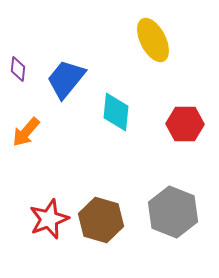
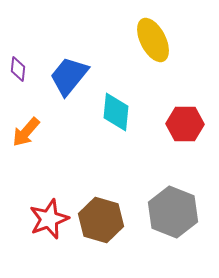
blue trapezoid: moved 3 px right, 3 px up
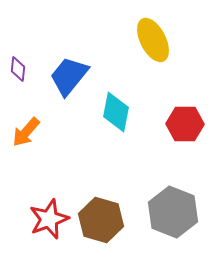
cyan diamond: rotated 6 degrees clockwise
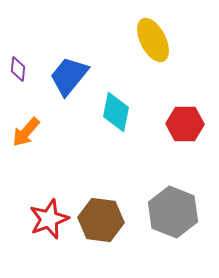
brown hexagon: rotated 9 degrees counterclockwise
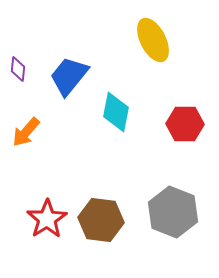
red star: moved 2 px left; rotated 12 degrees counterclockwise
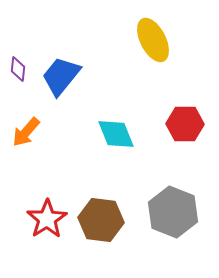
blue trapezoid: moved 8 px left
cyan diamond: moved 22 px down; rotated 33 degrees counterclockwise
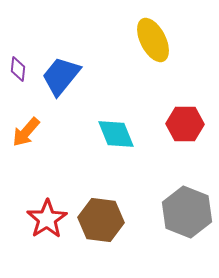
gray hexagon: moved 14 px right
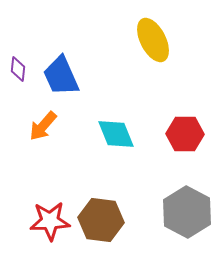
blue trapezoid: rotated 63 degrees counterclockwise
red hexagon: moved 10 px down
orange arrow: moved 17 px right, 6 px up
gray hexagon: rotated 6 degrees clockwise
red star: moved 3 px right, 2 px down; rotated 30 degrees clockwise
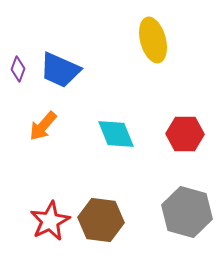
yellow ellipse: rotated 12 degrees clockwise
purple diamond: rotated 15 degrees clockwise
blue trapezoid: moved 1 px left, 6 px up; rotated 42 degrees counterclockwise
gray hexagon: rotated 12 degrees counterclockwise
red star: rotated 24 degrees counterclockwise
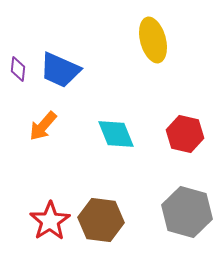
purple diamond: rotated 15 degrees counterclockwise
red hexagon: rotated 12 degrees clockwise
red star: rotated 6 degrees counterclockwise
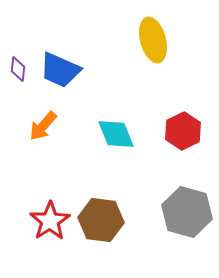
red hexagon: moved 2 px left, 3 px up; rotated 21 degrees clockwise
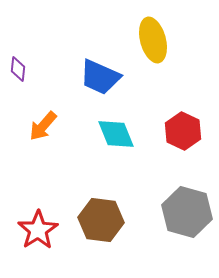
blue trapezoid: moved 40 px right, 7 px down
red hexagon: rotated 9 degrees counterclockwise
red star: moved 12 px left, 9 px down
